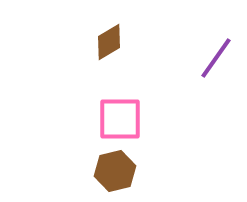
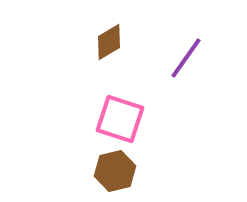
purple line: moved 30 px left
pink square: rotated 18 degrees clockwise
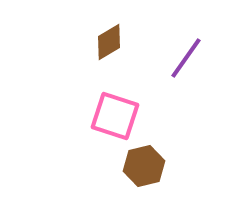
pink square: moved 5 px left, 3 px up
brown hexagon: moved 29 px right, 5 px up
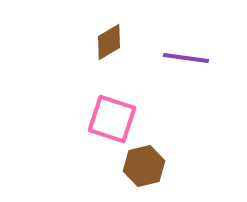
purple line: rotated 63 degrees clockwise
pink square: moved 3 px left, 3 px down
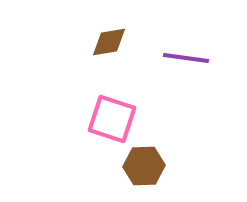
brown diamond: rotated 21 degrees clockwise
brown hexagon: rotated 12 degrees clockwise
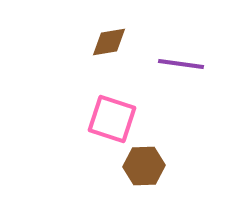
purple line: moved 5 px left, 6 px down
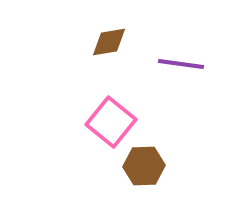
pink square: moved 1 px left, 3 px down; rotated 21 degrees clockwise
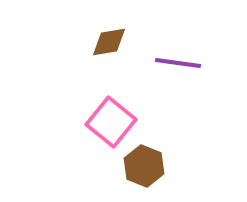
purple line: moved 3 px left, 1 px up
brown hexagon: rotated 24 degrees clockwise
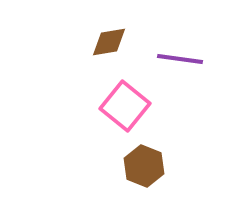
purple line: moved 2 px right, 4 px up
pink square: moved 14 px right, 16 px up
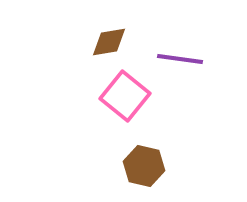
pink square: moved 10 px up
brown hexagon: rotated 9 degrees counterclockwise
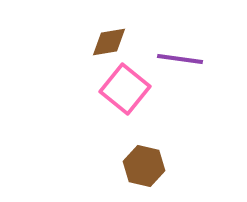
pink square: moved 7 px up
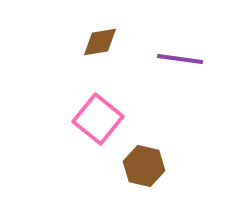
brown diamond: moved 9 px left
pink square: moved 27 px left, 30 px down
